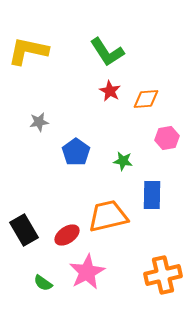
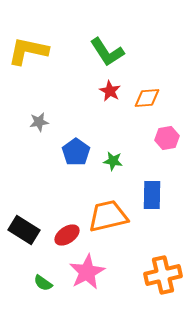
orange diamond: moved 1 px right, 1 px up
green star: moved 10 px left
black rectangle: rotated 28 degrees counterclockwise
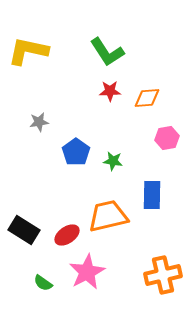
red star: rotated 30 degrees counterclockwise
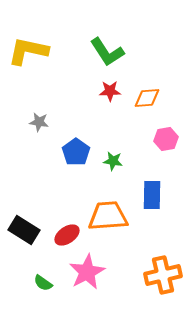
gray star: rotated 18 degrees clockwise
pink hexagon: moved 1 px left, 1 px down
orange trapezoid: rotated 9 degrees clockwise
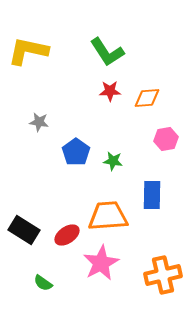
pink star: moved 14 px right, 9 px up
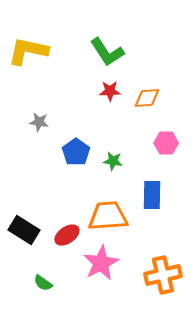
pink hexagon: moved 4 px down; rotated 10 degrees clockwise
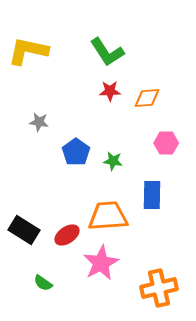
orange cross: moved 4 px left, 13 px down
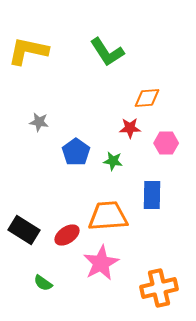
red star: moved 20 px right, 37 px down
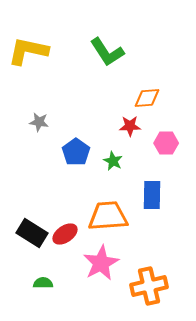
red star: moved 2 px up
green star: rotated 18 degrees clockwise
black rectangle: moved 8 px right, 3 px down
red ellipse: moved 2 px left, 1 px up
green semicircle: rotated 144 degrees clockwise
orange cross: moved 10 px left, 2 px up
